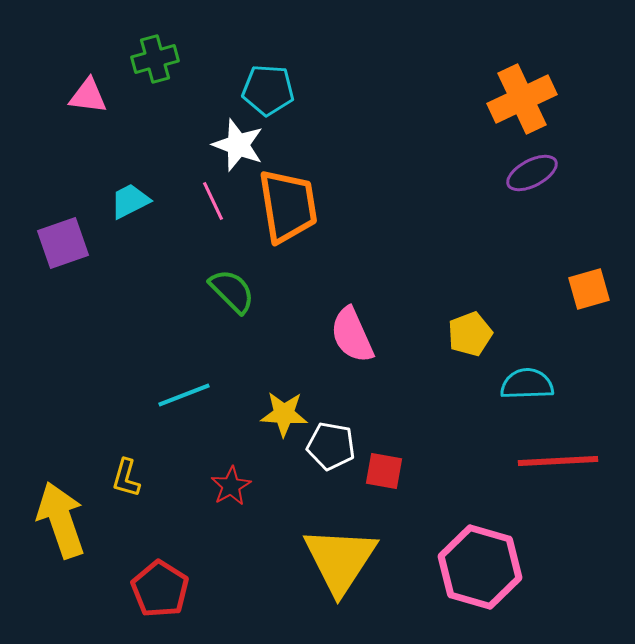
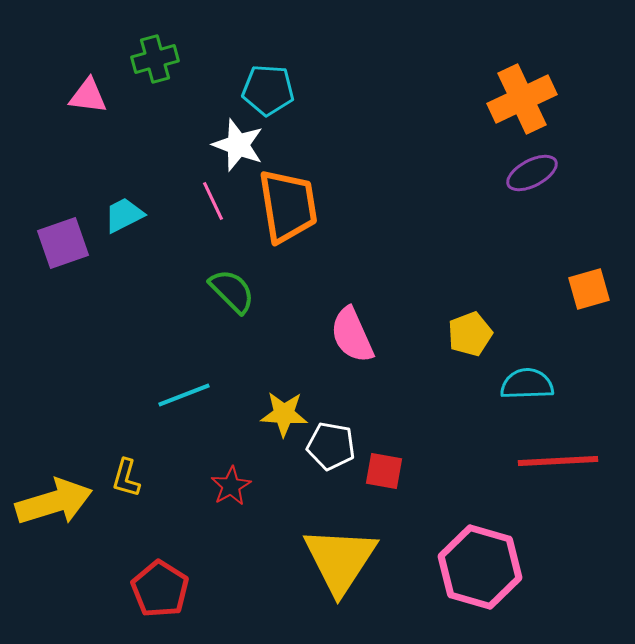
cyan trapezoid: moved 6 px left, 14 px down
yellow arrow: moved 7 px left, 18 px up; rotated 92 degrees clockwise
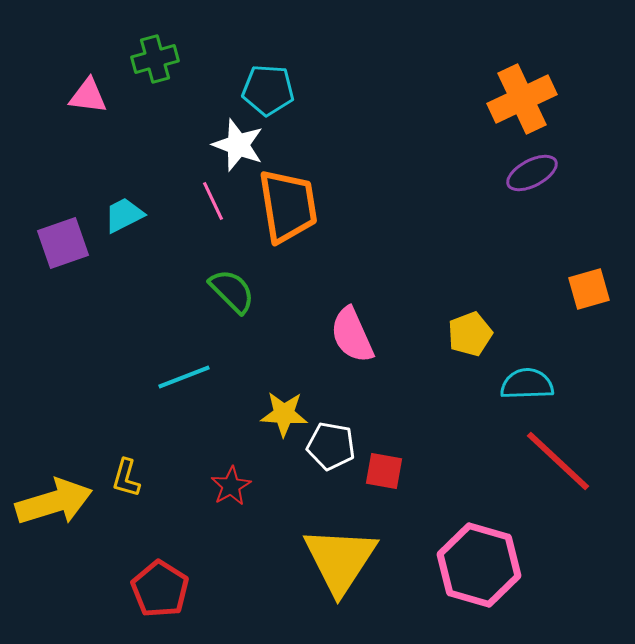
cyan line: moved 18 px up
red line: rotated 46 degrees clockwise
pink hexagon: moved 1 px left, 2 px up
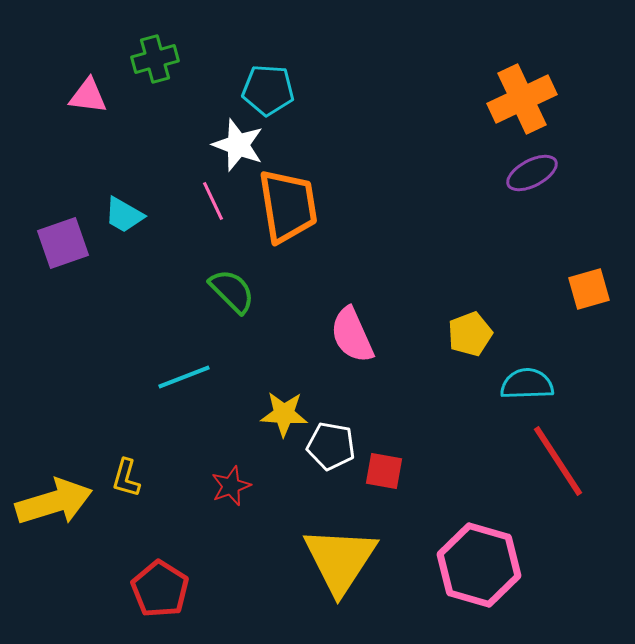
cyan trapezoid: rotated 123 degrees counterclockwise
red line: rotated 14 degrees clockwise
red star: rotated 9 degrees clockwise
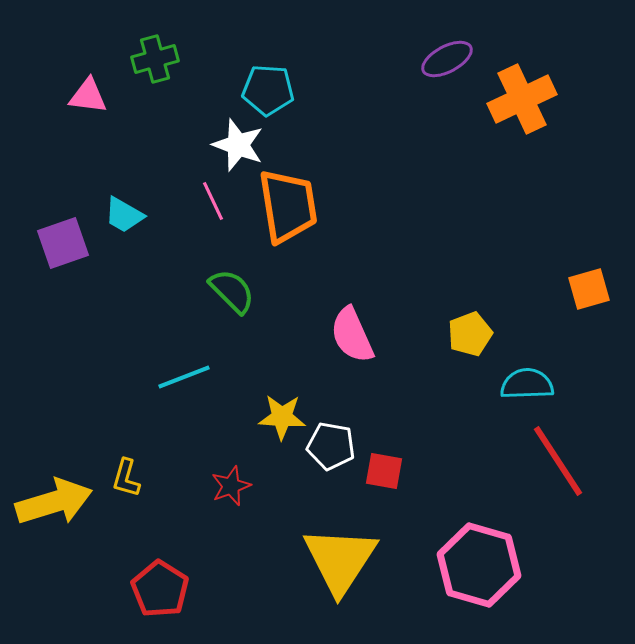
purple ellipse: moved 85 px left, 114 px up
yellow star: moved 2 px left, 3 px down
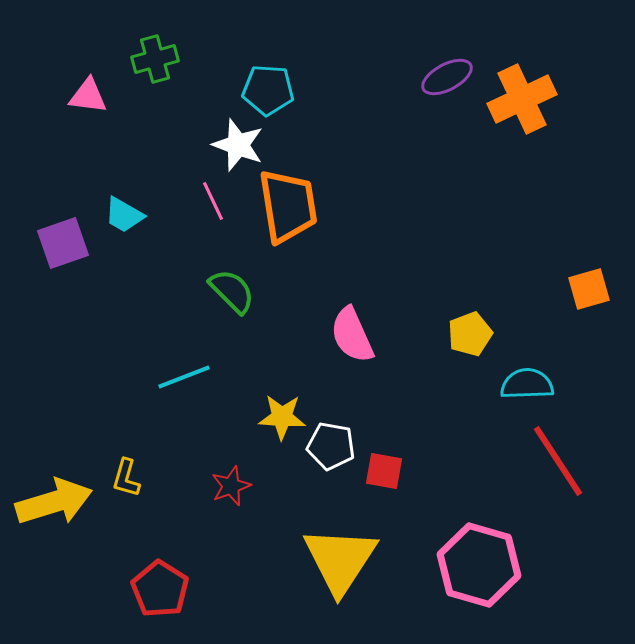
purple ellipse: moved 18 px down
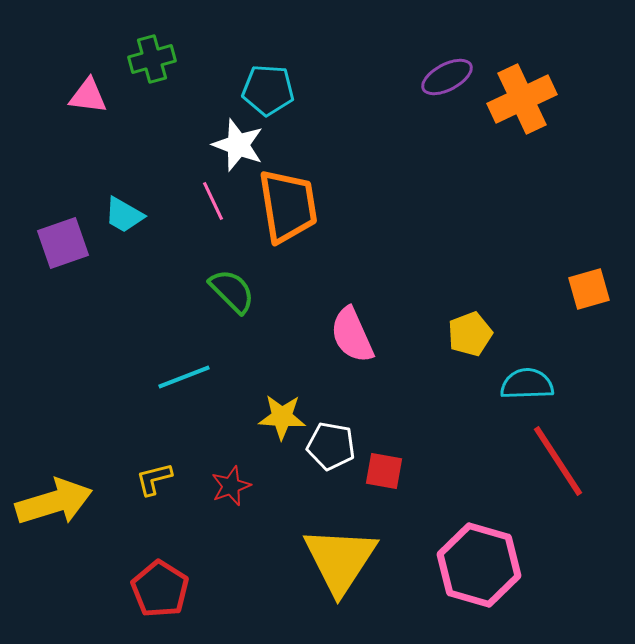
green cross: moved 3 px left
yellow L-shape: moved 28 px right, 1 px down; rotated 60 degrees clockwise
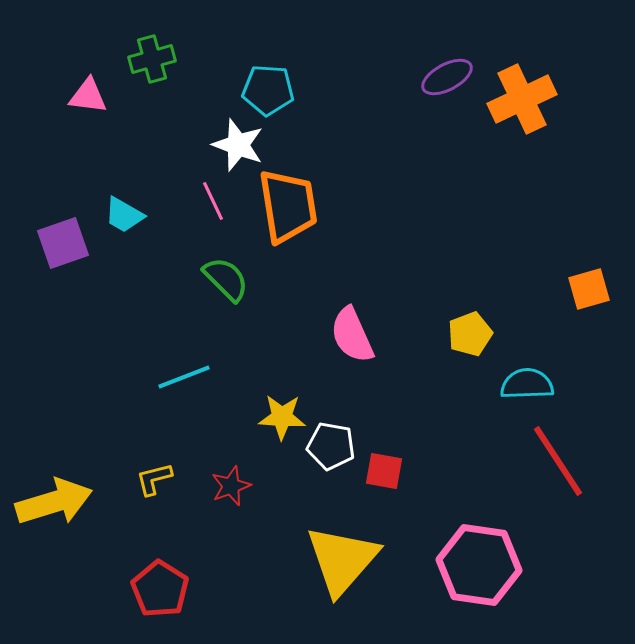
green semicircle: moved 6 px left, 12 px up
yellow triangle: moved 2 px right; rotated 8 degrees clockwise
pink hexagon: rotated 8 degrees counterclockwise
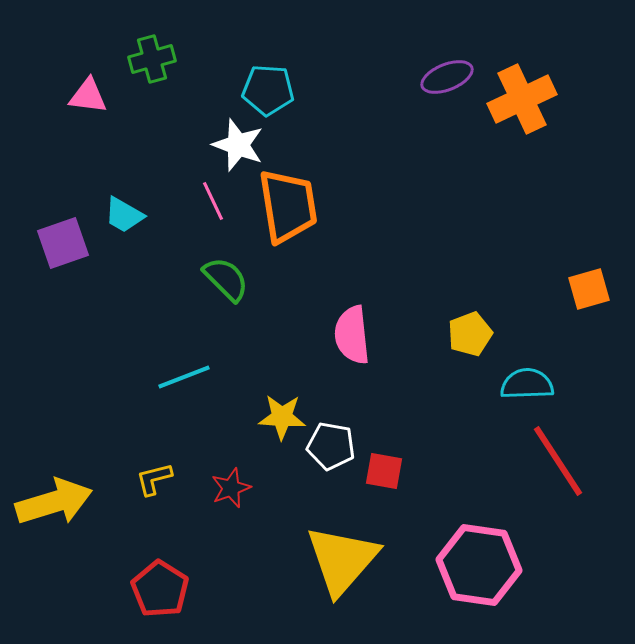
purple ellipse: rotated 6 degrees clockwise
pink semicircle: rotated 18 degrees clockwise
red star: moved 2 px down
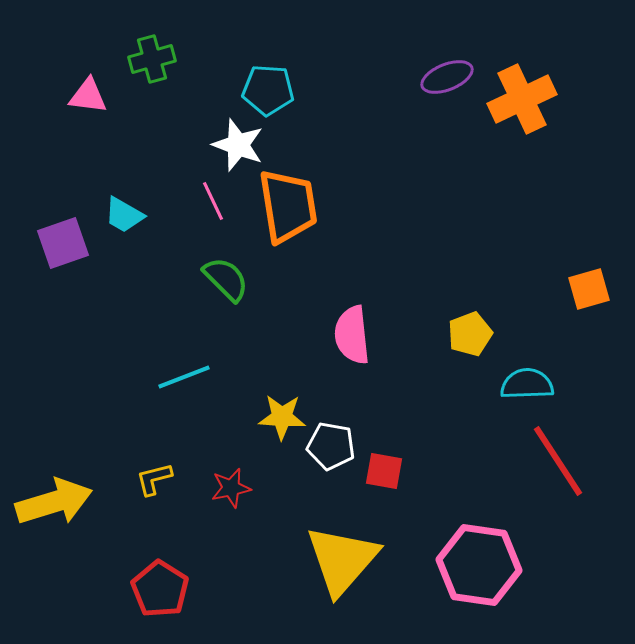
red star: rotated 9 degrees clockwise
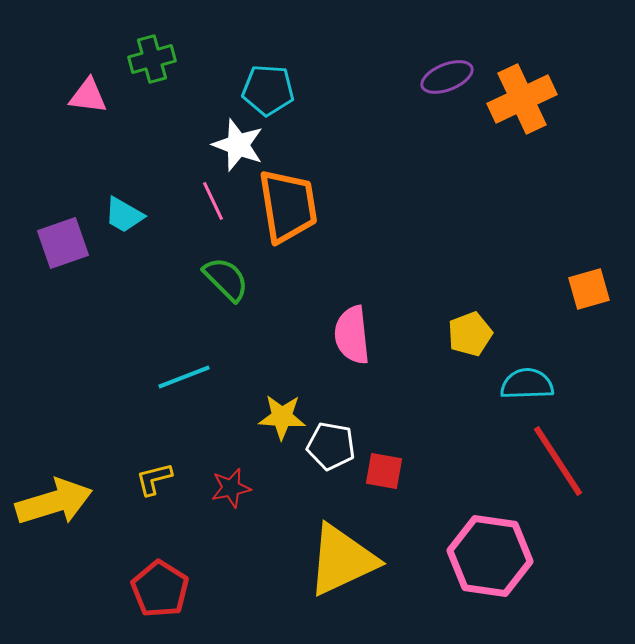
yellow triangle: rotated 24 degrees clockwise
pink hexagon: moved 11 px right, 9 px up
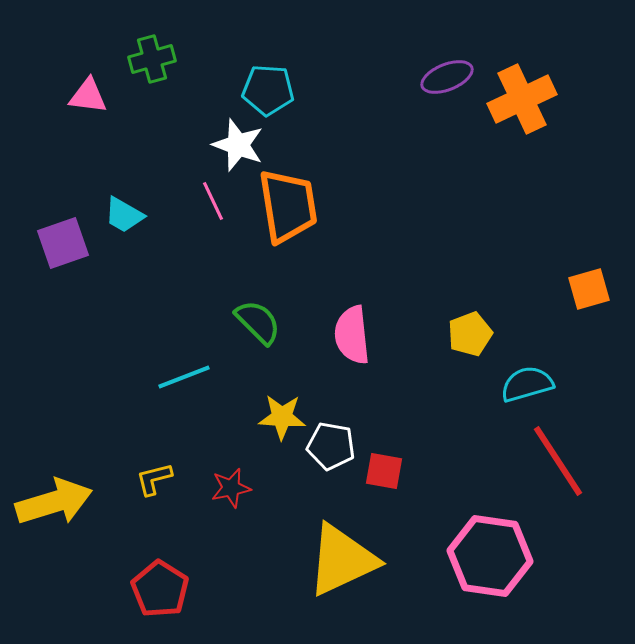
green semicircle: moved 32 px right, 43 px down
cyan semicircle: rotated 14 degrees counterclockwise
